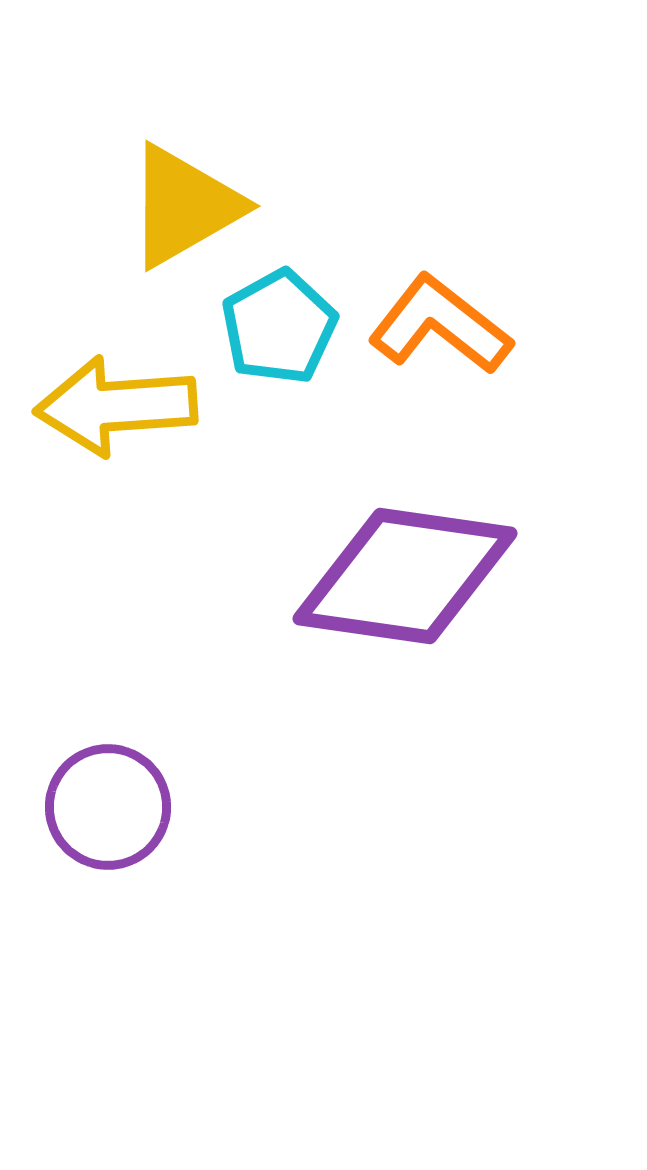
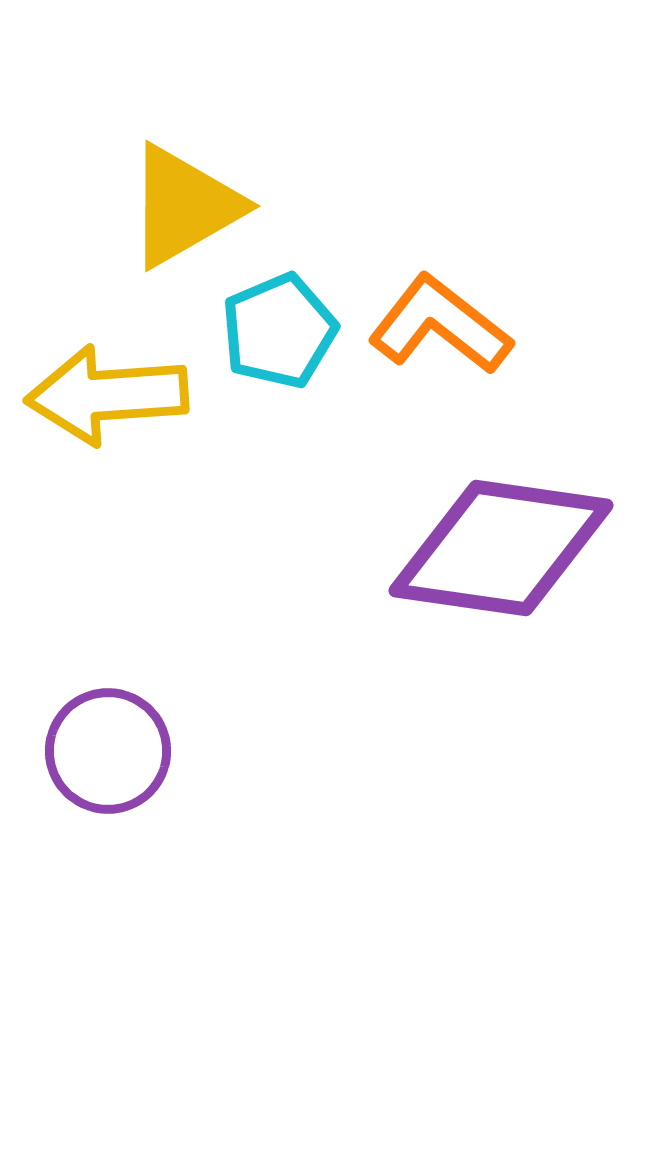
cyan pentagon: moved 4 px down; rotated 6 degrees clockwise
yellow arrow: moved 9 px left, 11 px up
purple diamond: moved 96 px right, 28 px up
purple circle: moved 56 px up
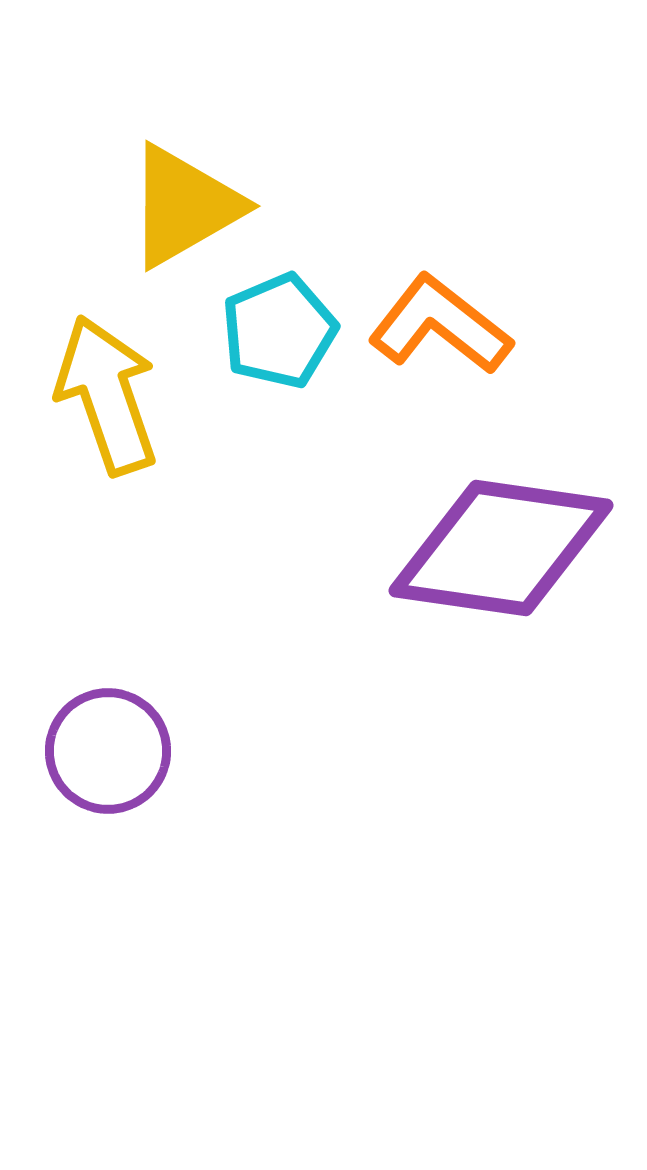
yellow arrow: rotated 75 degrees clockwise
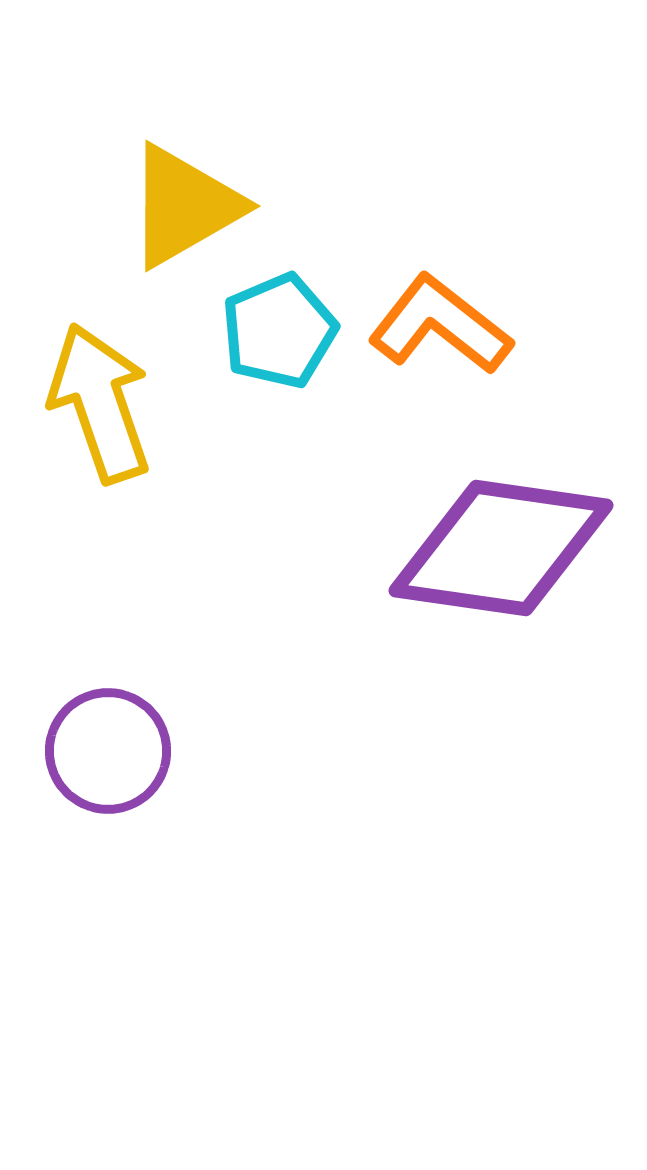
yellow arrow: moved 7 px left, 8 px down
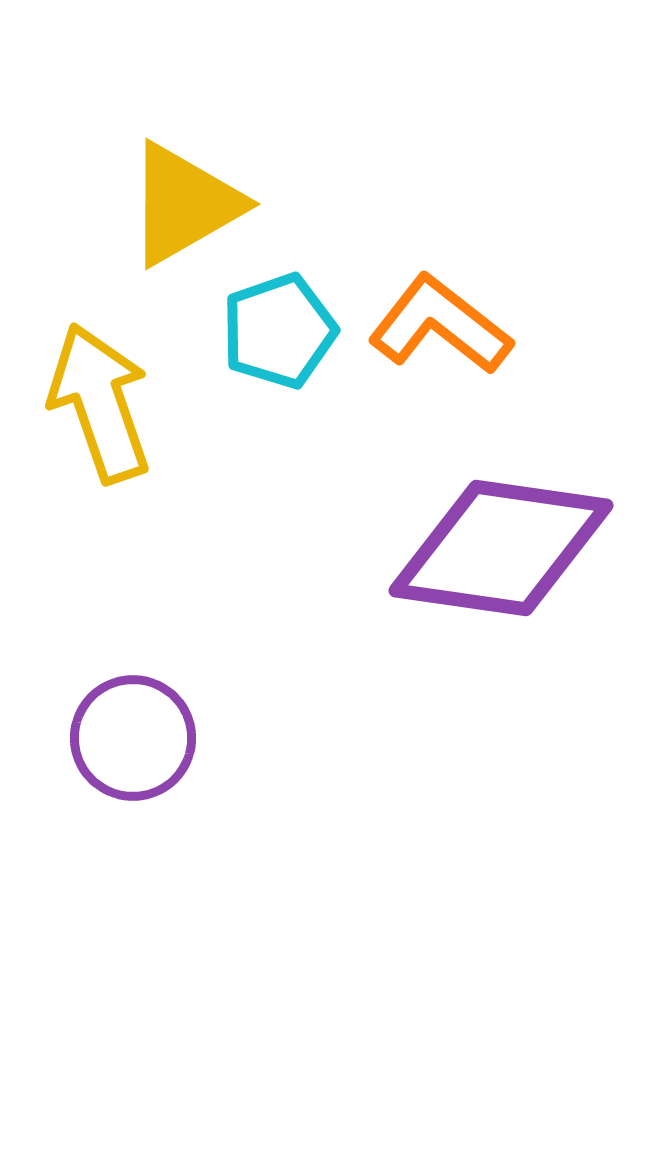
yellow triangle: moved 2 px up
cyan pentagon: rotated 4 degrees clockwise
purple circle: moved 25 px right, 13 px up
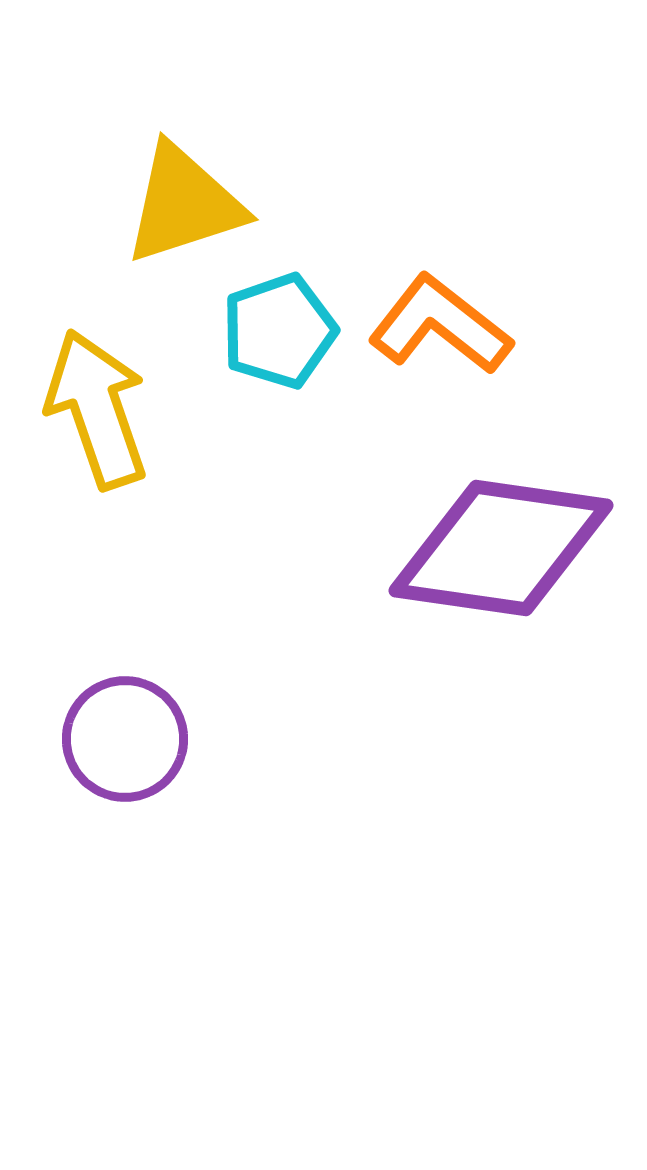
yellow triangle: rotated 12 degrees clockwise
yellow arrow: moved 3 px left, 6 px down
purple circle: moved 8 px left, 1 px down
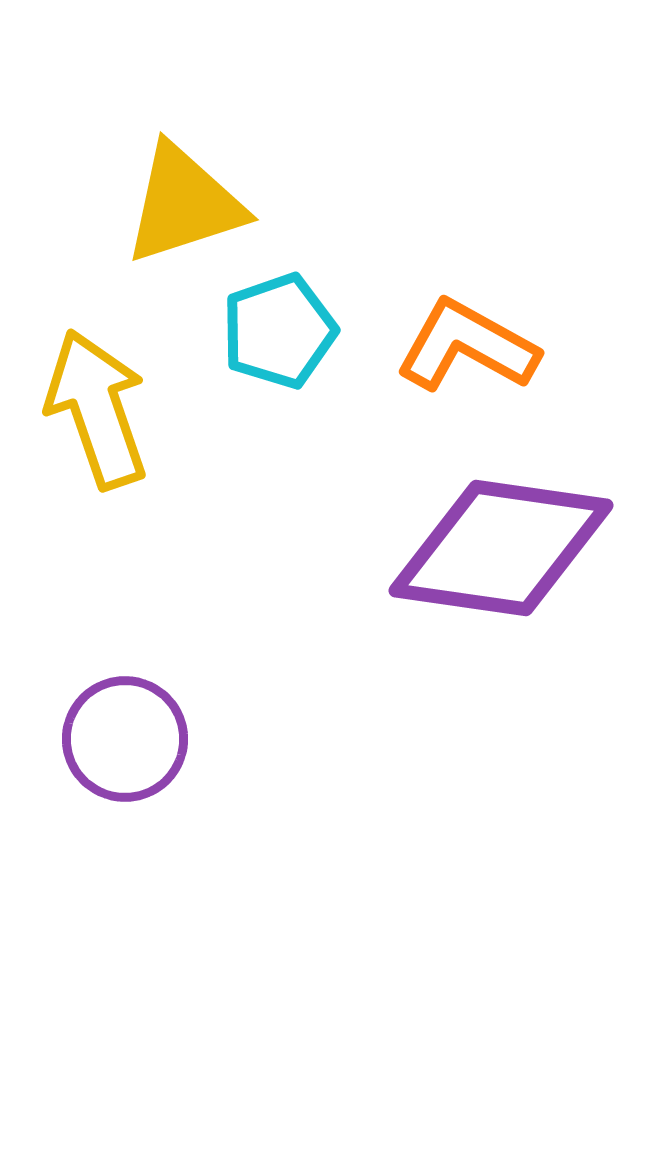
orange L-shape: moved 27 px right, 21 px down; rotated 9 degrees counterclockwise
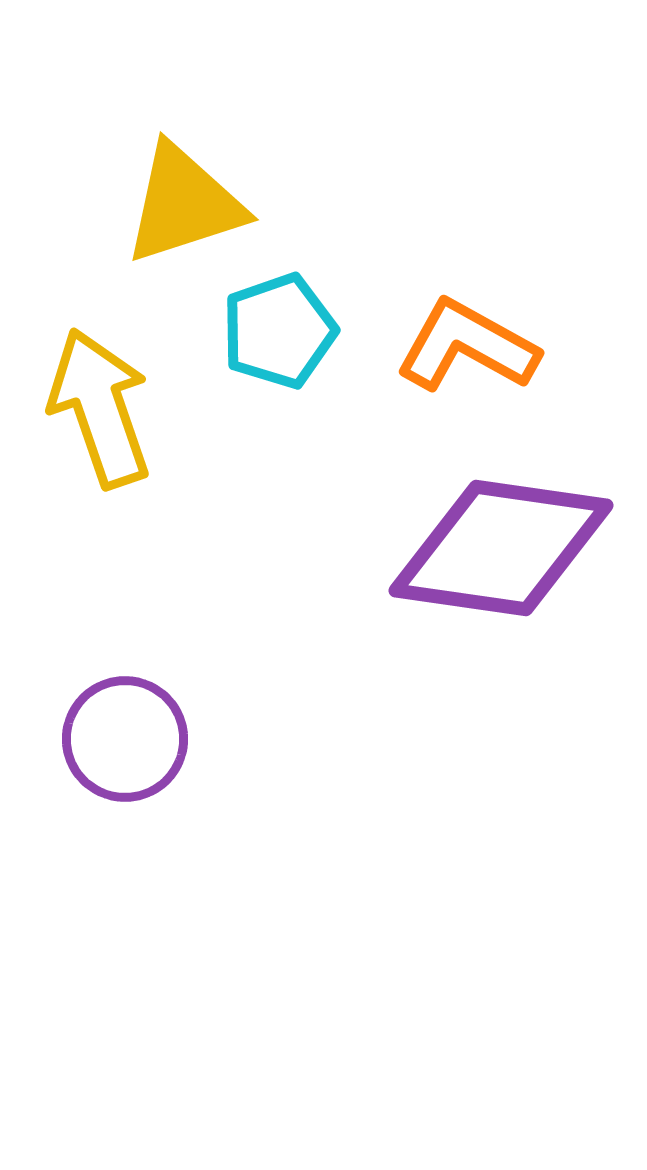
yellow arrow: moved 3 px right, 1 px up
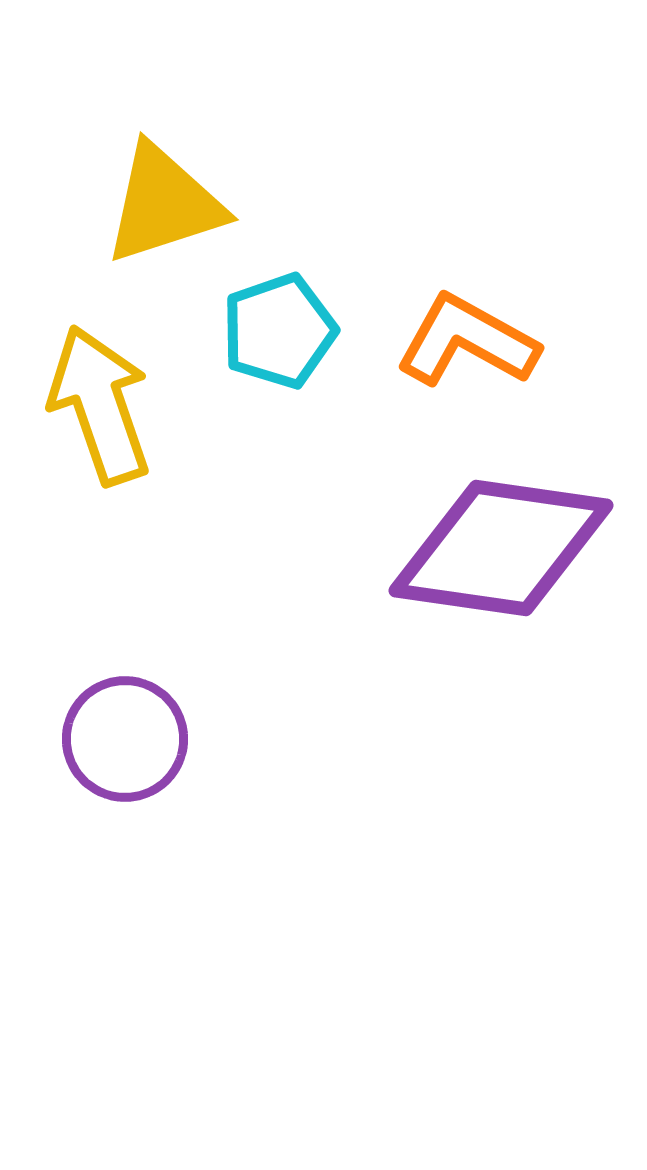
yellow triangle: moved 20 px left
orange L-shape: moved 5 px up
yellow arrow: moved 3 px up
